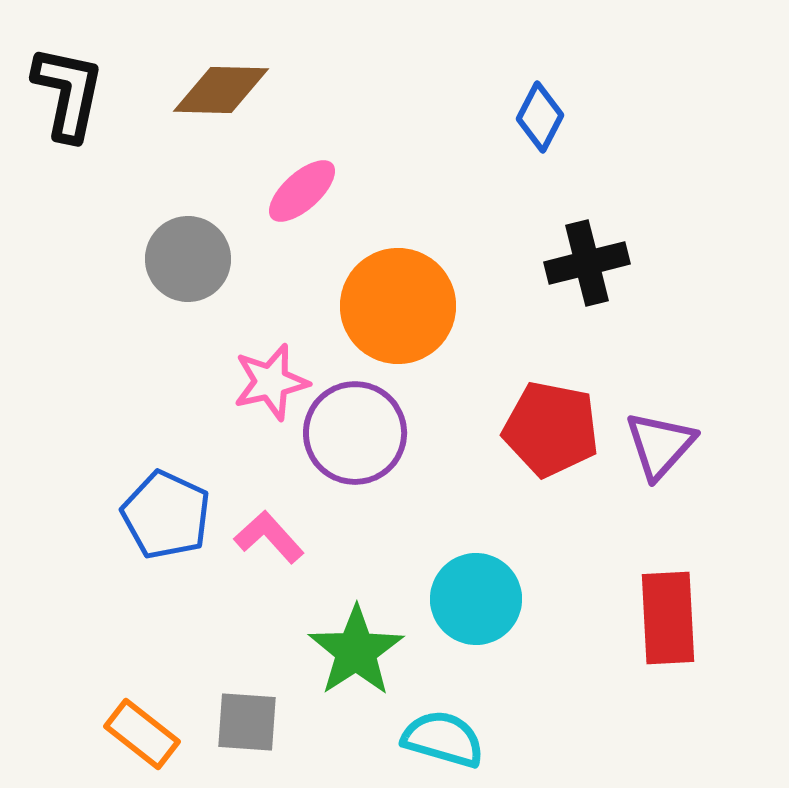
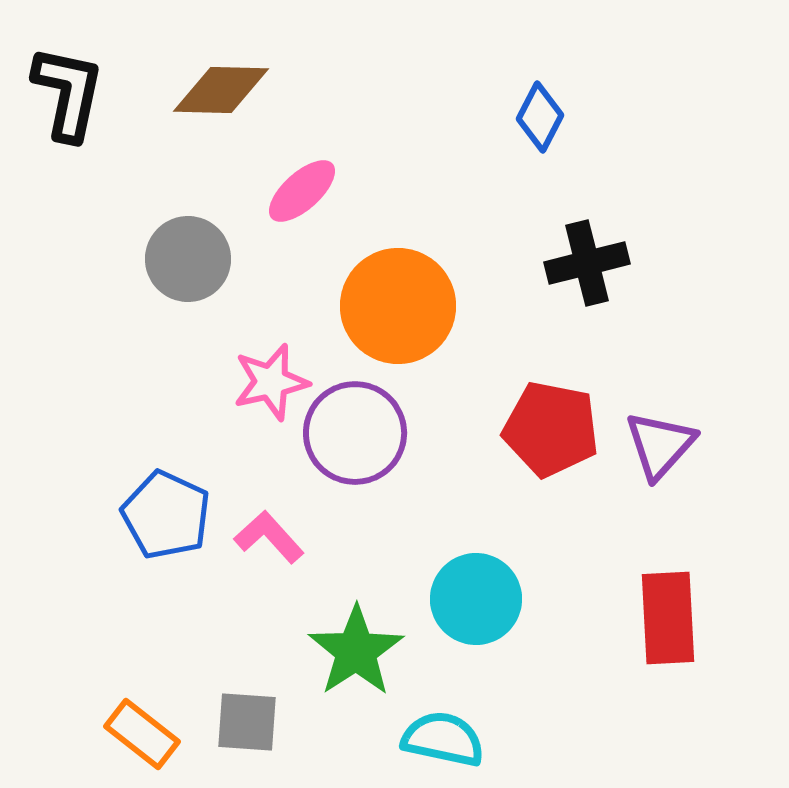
cyan semicircle: rotated 4 degrees counterclockwise
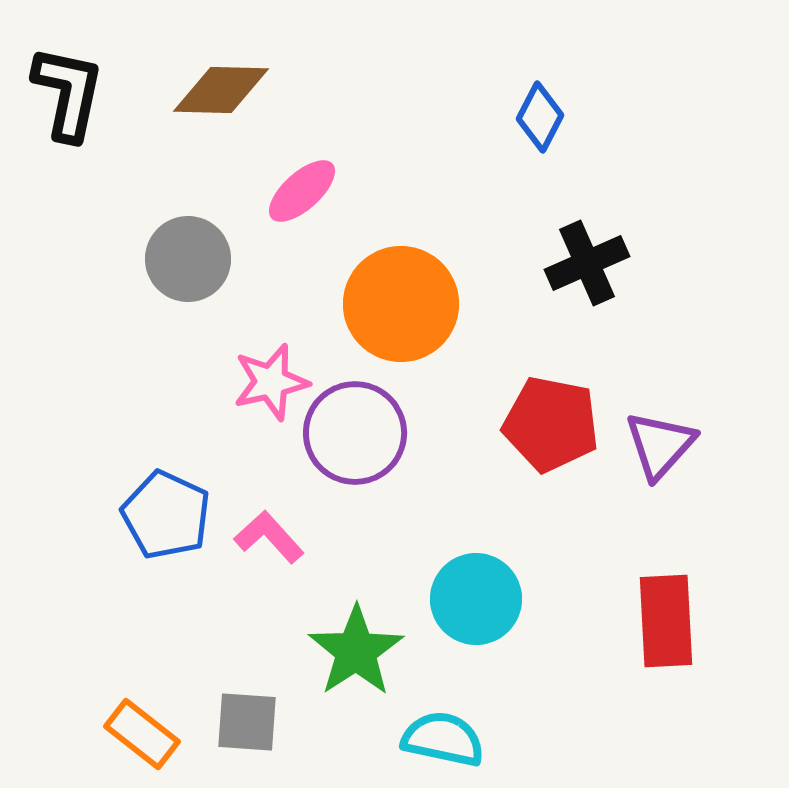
black cross: rotated 10 degrees counterclockwise
orange circle: moved 3 px right, 2 px up
red pentagon: moved 5 px up
red rectangle: moved 2 px left, 3 px down
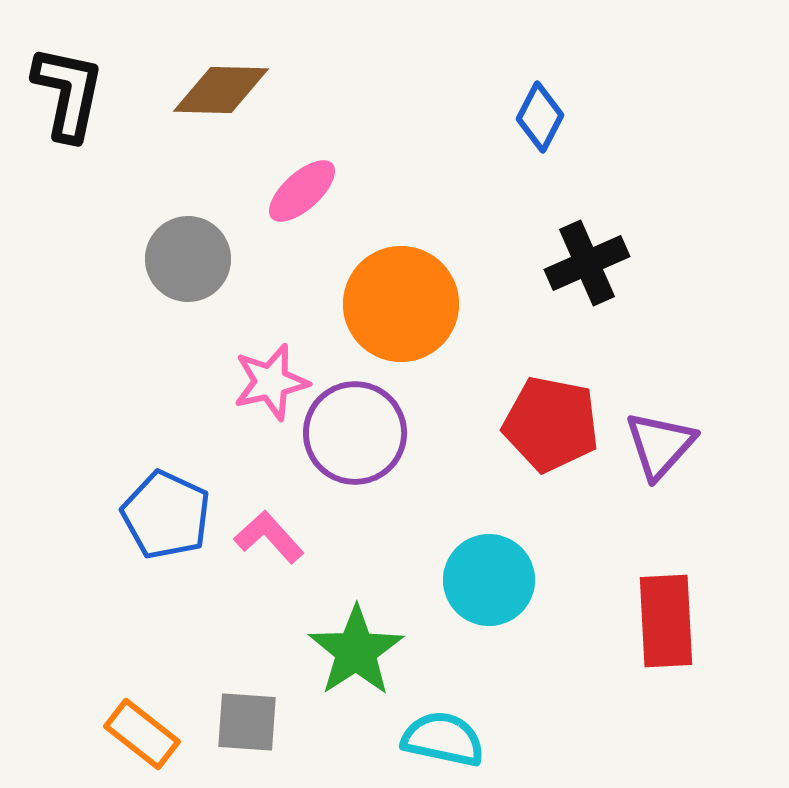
cyan circle: moved 13 px right, 19 px up
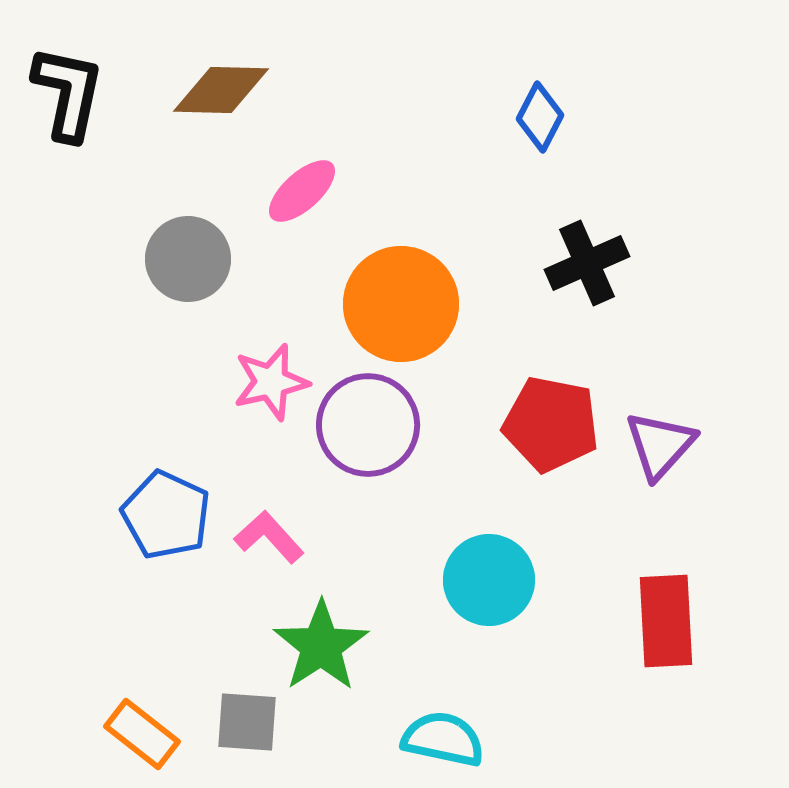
purple circle: moved 13 px right, 8 px up
green star: moved 35 px left, 5 px up
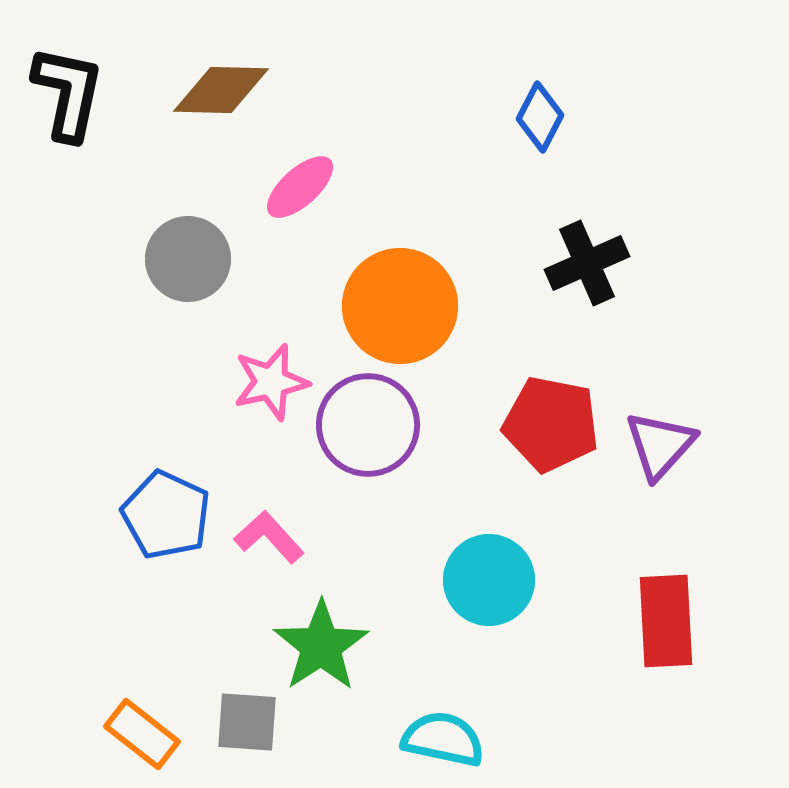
pink ellipse: moved 2 px left, 4 px up
orange circle: moved 1 px left, 2 px down
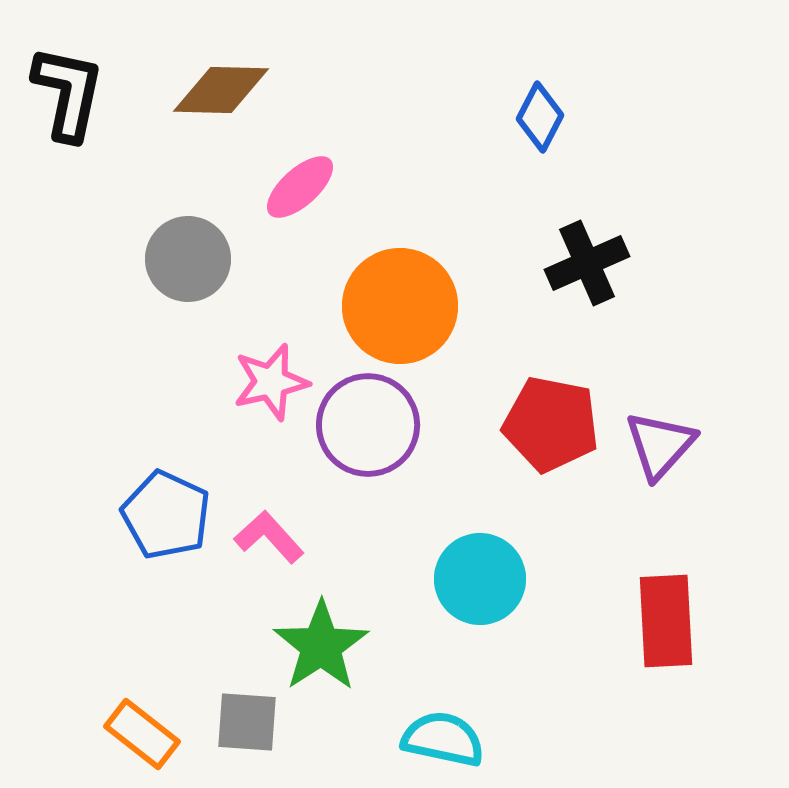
cyan circle: moved 9 px left, 1 px up
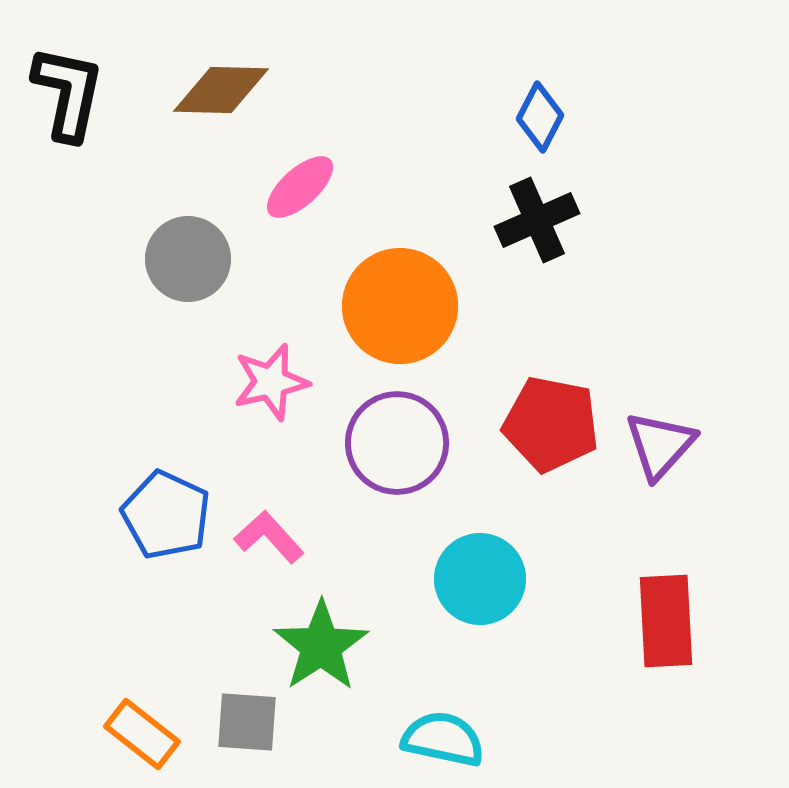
black cross: moved 50 px left, 43 px up
purple circle: moved 29 px right, 18 px down
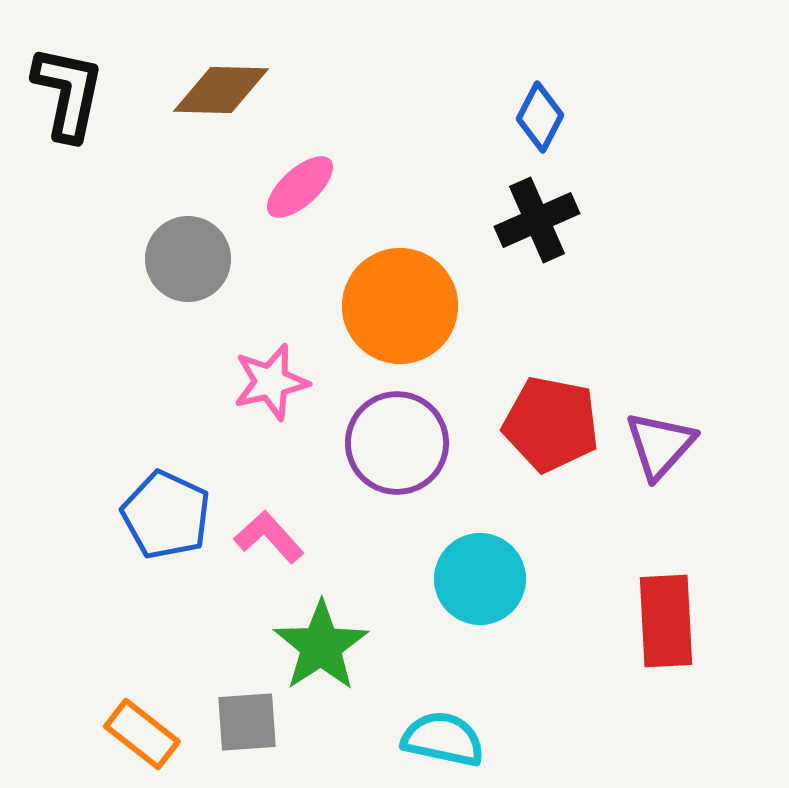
gray square: rotated 8 degrees counterclockwise
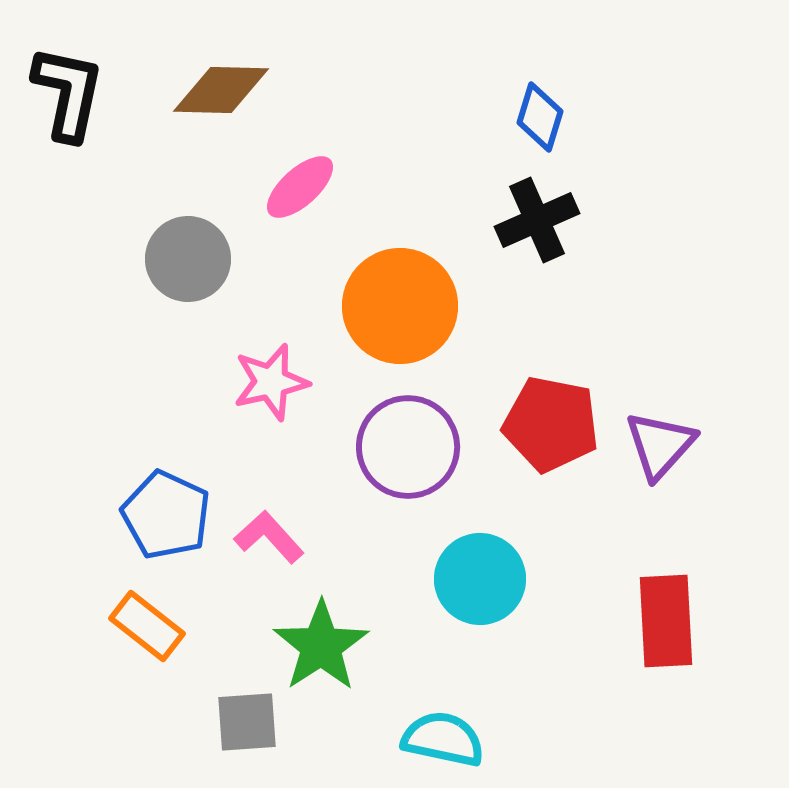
blue diamond: rotated 10 degrees counterclockwise
purple circle: moved 11 px right, 4 px down
orange rectangle: moved 5 px right, 108 px up
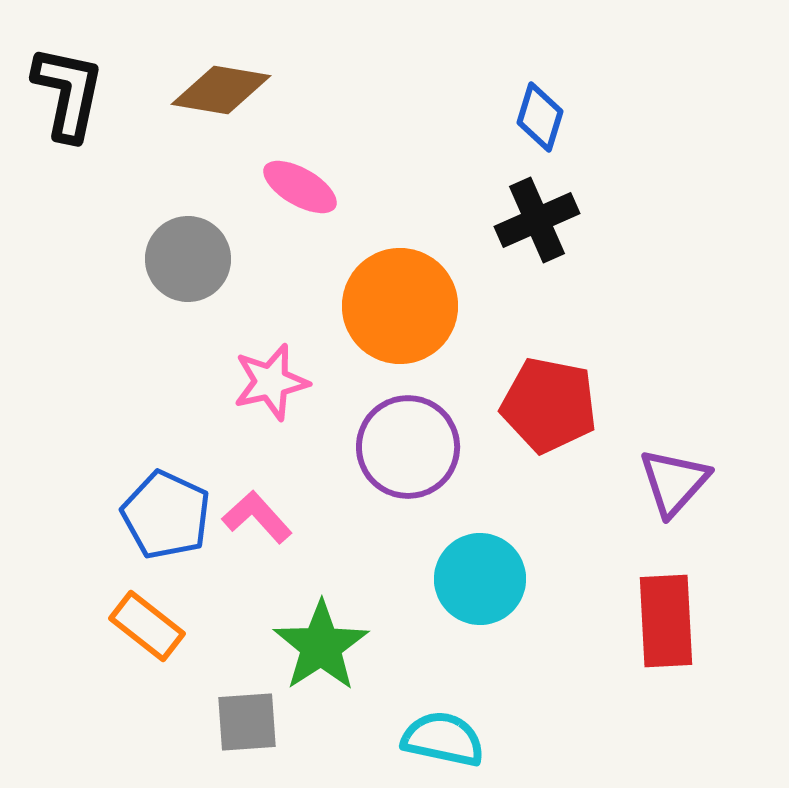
brown diamond: rotated 8 degrees clockwise
pink ellipse: rotated 72 degrees clockwise
red pentagon: moved 2 px left, 19 px up
purple triangle: moved 14 px right, 37 px down
pink L-shape: moved 12 px left, 20 px up
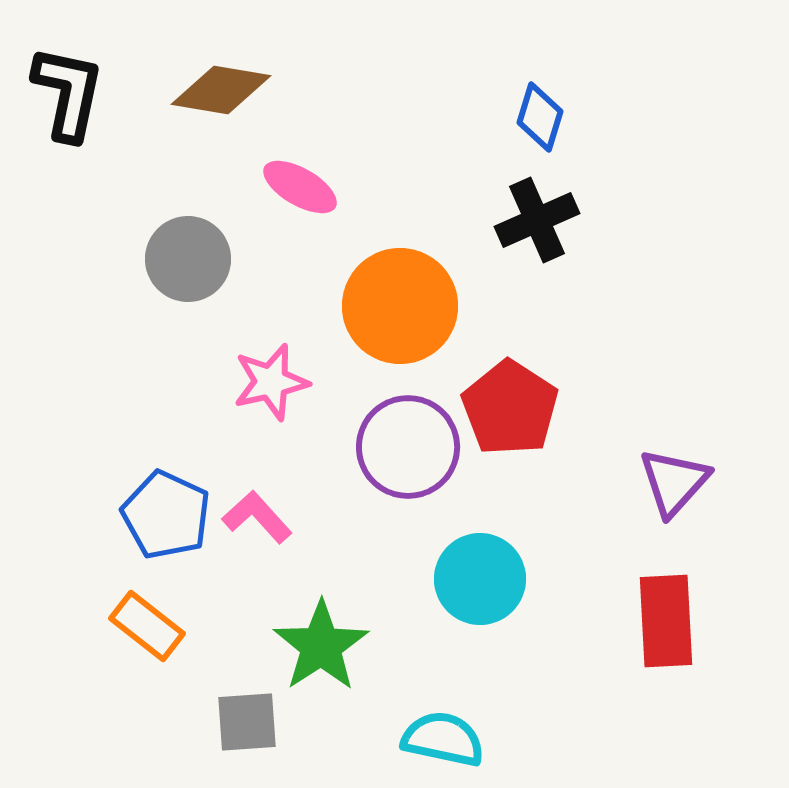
red pentagon: moved 39 px left, 3 px down; rotated 22 degrees clockwise
